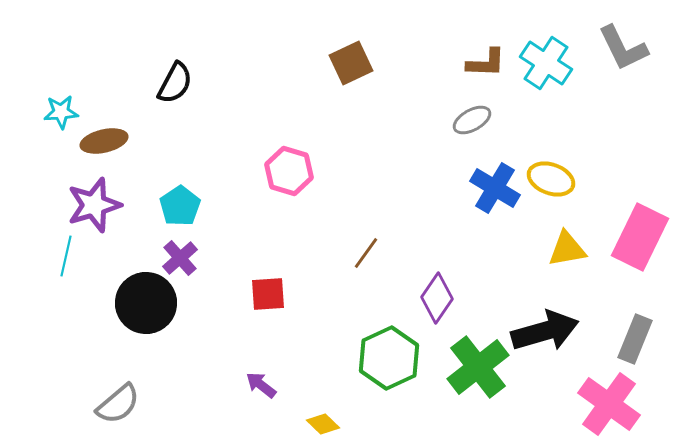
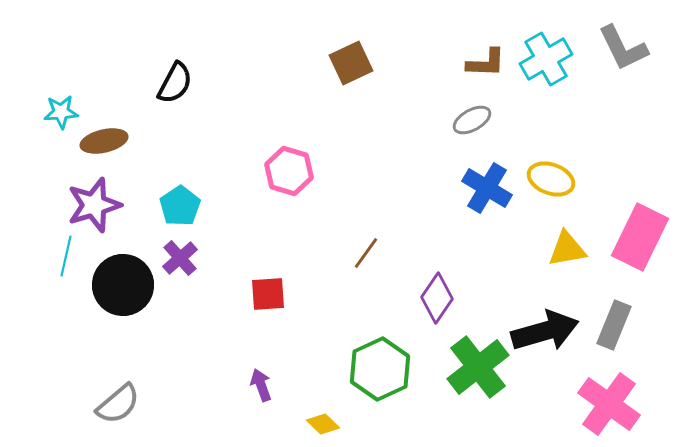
cyan cross: moved 4 px up; rotated 27 degrees clockwise
blue cross: moved 8 px left
black circle: moved 23 px left, 18 px up
gray rectangle: moved 21 px left, 14 px up
green hexagon: moved 9 px left, 11 px down
purple arrow: rotated 32 degrees clockwise
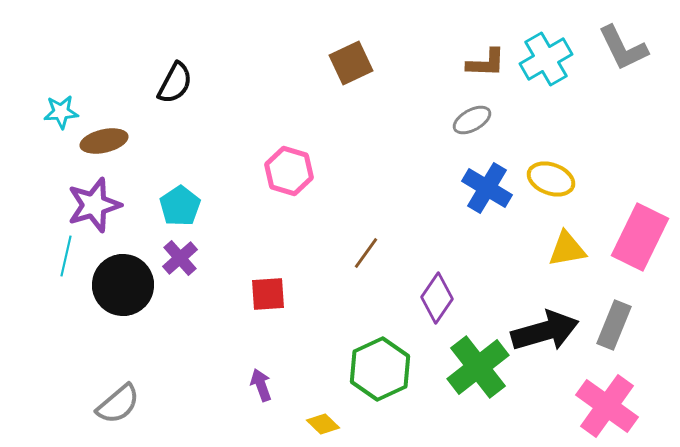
pink cross: moved 2 px left, 2 px down
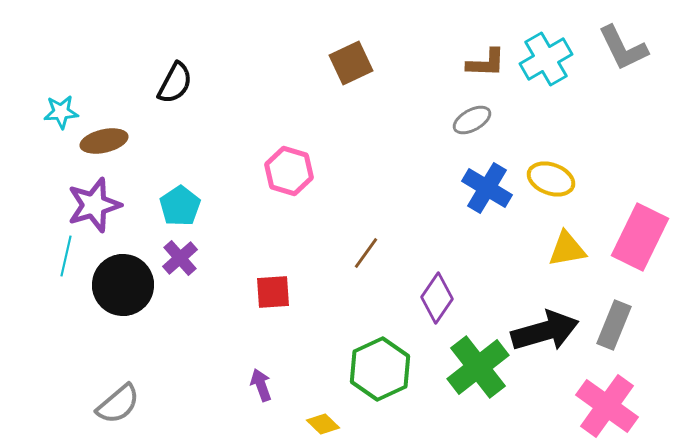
red square: moved 5 px right, 2 px up
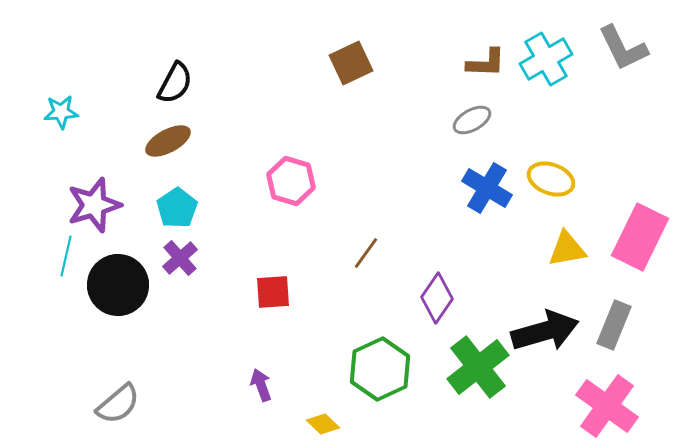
brown ellipse: moved 64 px right; rotated 15 degrees counterclockwise
pink hexagon: moved 2 px right, 10 px down
cyan pentagon: moved 3 px left, 2 px down
black circle: moved 5 px left
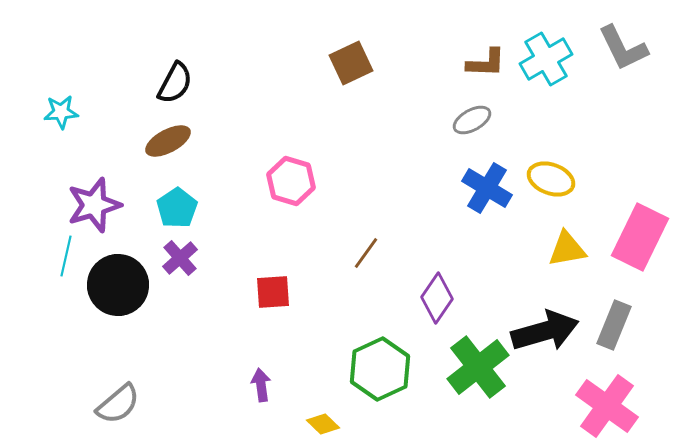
purple arrow: rotated 12 degrees clockwise
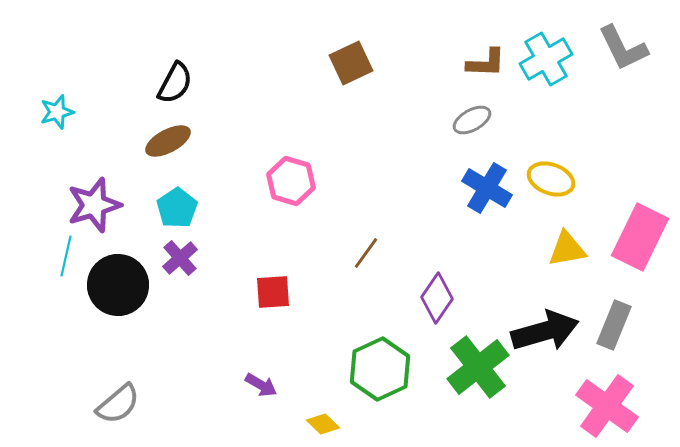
cyan star: moved 4 px left; rotated 12 degrees counterclockwise
purple arrow: rotated 128 degrees clockwise
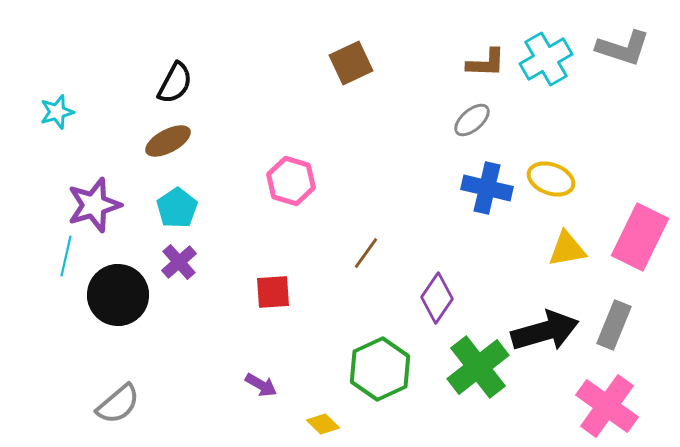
gray L-shape: rotated 46 degrees counterclockwise
gray ellipse: rotated 12 degrees counterclockwise
blue cross: rotated 18 degrees counterclockwise
purple cross: moved 1 px left, 4 px down
black circle: moved 10 px down
